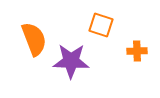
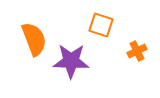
orange cross: rotated 24 degrees counterclockwise
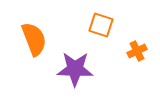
purple star: moved 4 px right, 8 px down
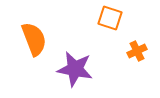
orange square: moved 9 px right, 7 px up
purple star: rotated 9 degrees clockwise
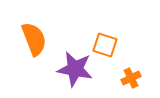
orange square: moved 5 px left, 27 px down
orange cross: moved 6 px left, 27 px down
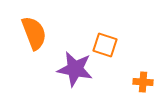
orange semicircle: moved 6 px up
orange cross: moved 12 px right, 4 px down; rotated 30 degrees clockwise
